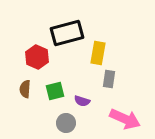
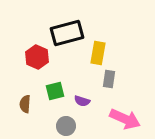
brown semicircle: moved 15 px down
gray circle: moved 3 px down
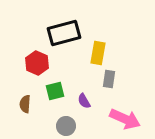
black rectangle: moved 3 px left
red hexagon: moved 6 px down
purple semicircle: moved 2 px right; rotated 42 degrees clockwise
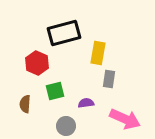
purple semicircle: moved 2 px right, 2 px down; rotated 112 degrees clockwise
